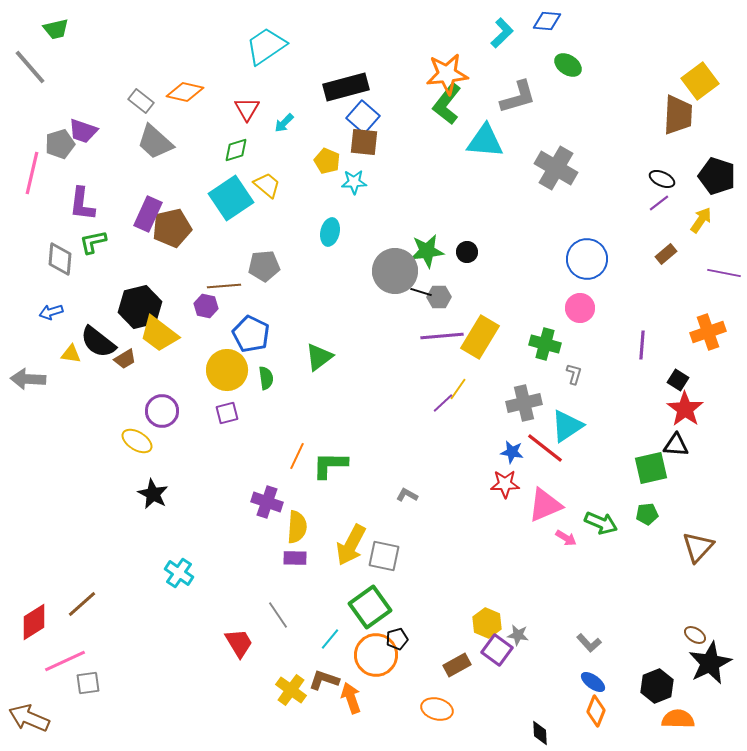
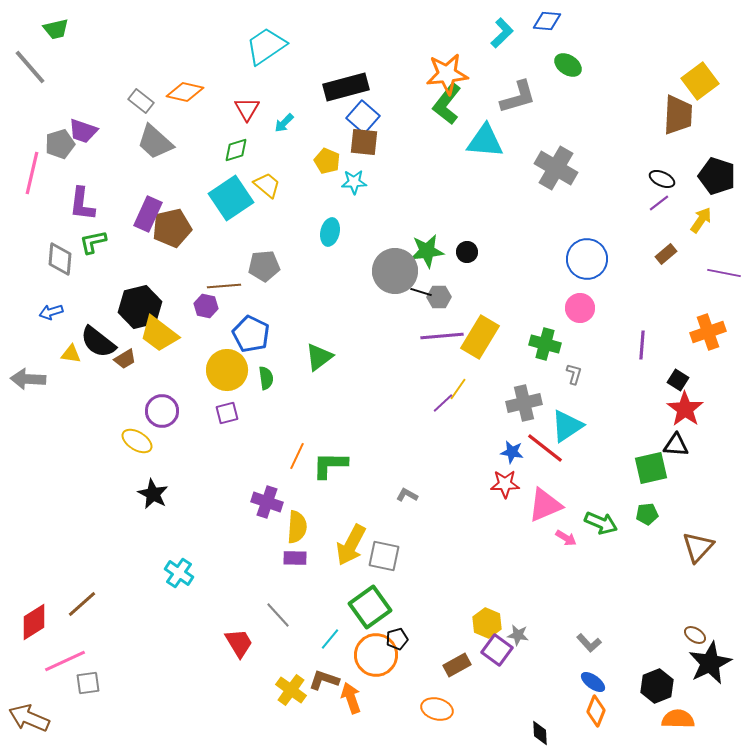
gray line at (278, 615): rotated 8 degrees counterclockwise
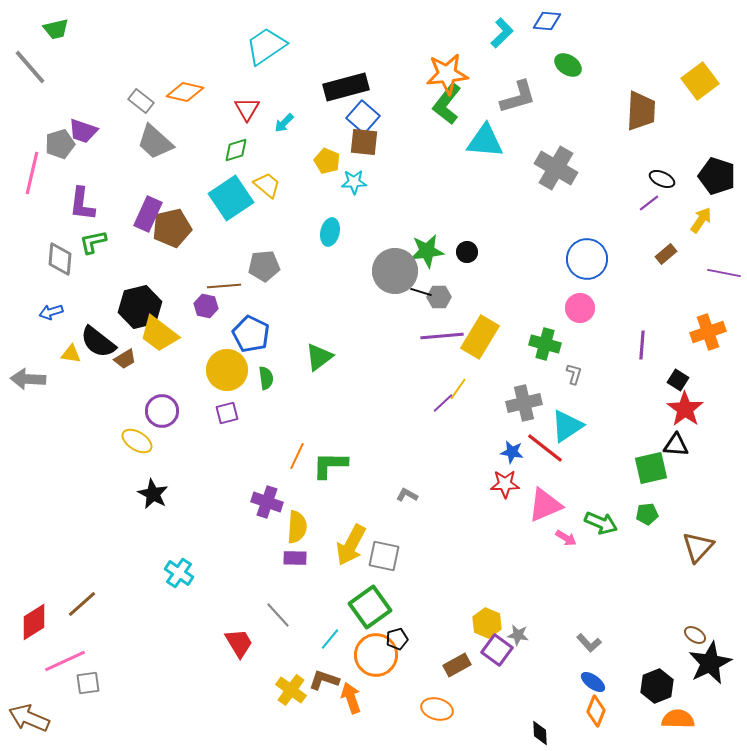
brown trapezoid at (678, 115): moved 37 px left, 4 px up
purple line at (659, 203): moved 10 px left
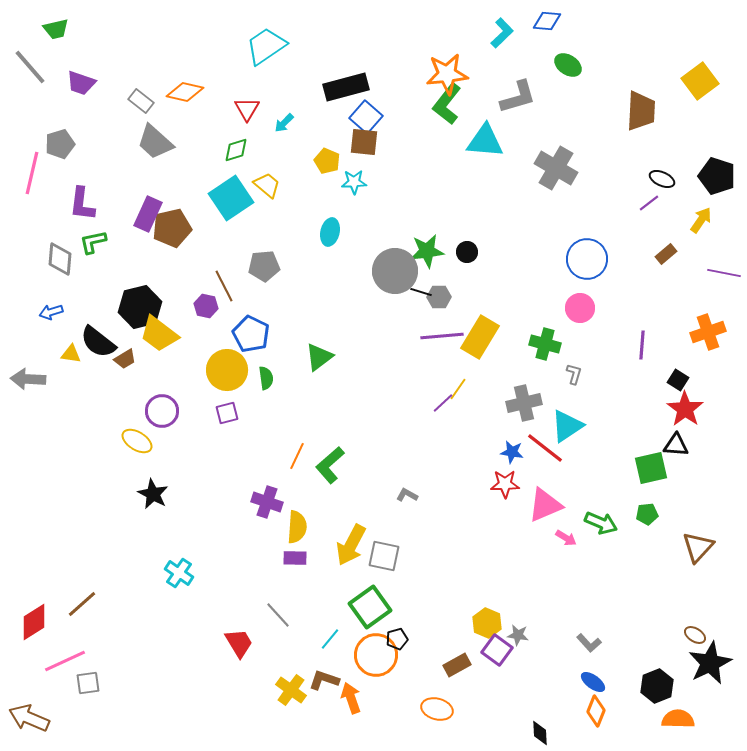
blue square at (363, 117): moved 3 px right
purple trapezoid at (83, 131): moved 2 px left, 48 px up
brown line at (224, 286): rotated 68 degrees clockwise
green L-shape at (330, 465): rotated 42 degrees counterclockwise
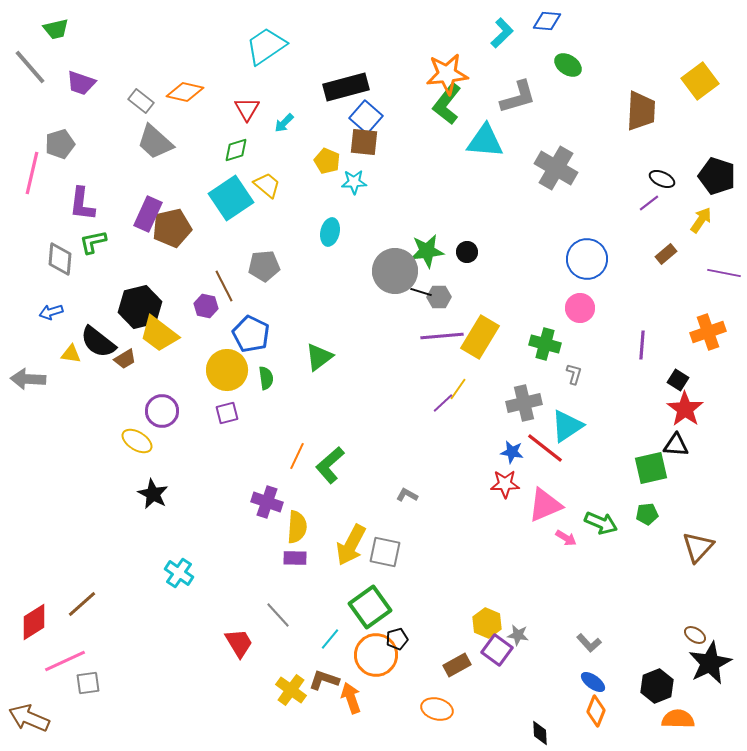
gray square at (384, 556): moved 1 px right, 4 px up
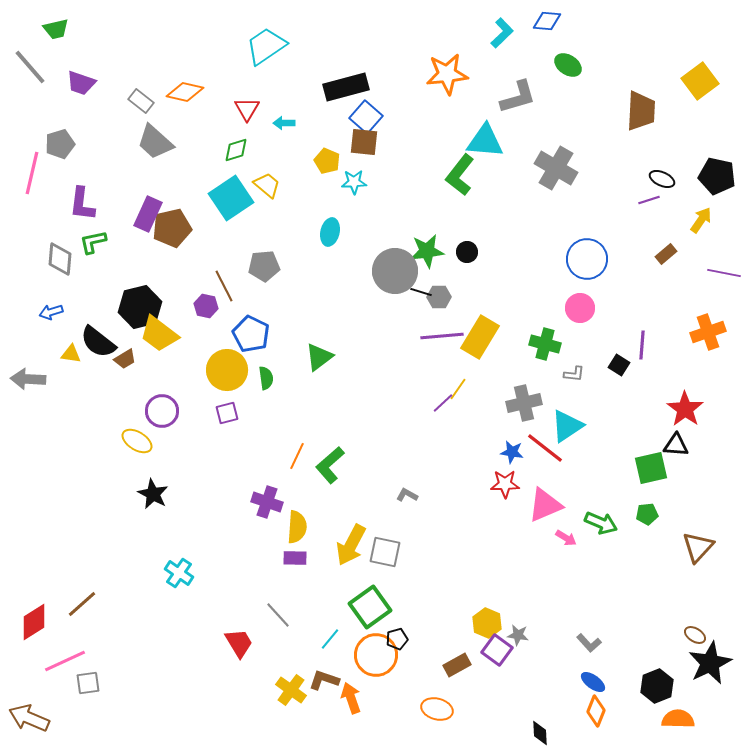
green L-shape at (447, 104): moved 13 px right, 71 px down
cyan arrow at (284, 123): rotated 45 degrees clockwise
black pentagon at (717, 176): rotated 6 degrees counterclockwise
purple line at (649, 203): moved 3 px up; rotated 20 degrees clockwise
gray L-shape at (574, 374): rotated 80 degrees clockwise
black square at (678, 380): moved 59 px left, 15 px up
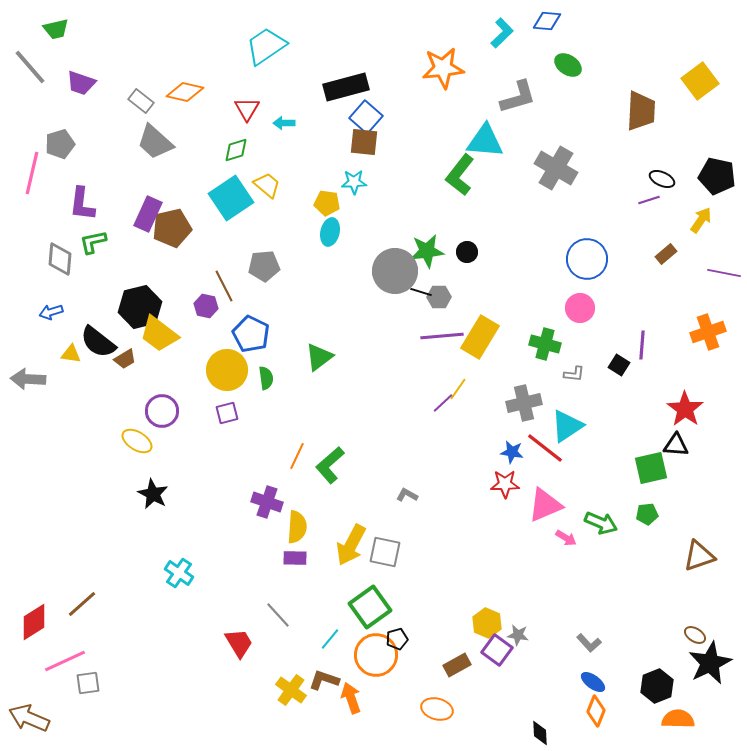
orange star at (447, 74): moved 4 px left, 6 px up
yellow pentagon at (327, 161): moved 42 px down; rotated 15 degrees counterclockwise
brown triangle at (698, 547): moved 1 px right, 9 px down; rotated 28 degrees clockwise
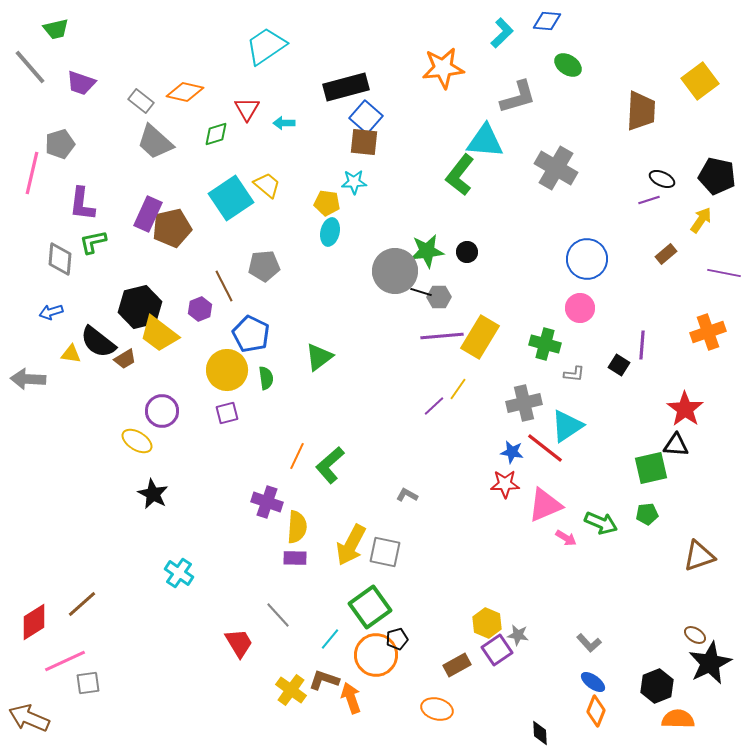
green diamond at (236, 150): moved 20 px left, 16 px up
purple hexagon at (206, 306): moved 6 px left, 3 px down; rotated 25 degrees clockwise
purple line at (443, 403): moved 9 px left, 3 px down
purple square at (497, 650): rotated 20 degrees clockwise
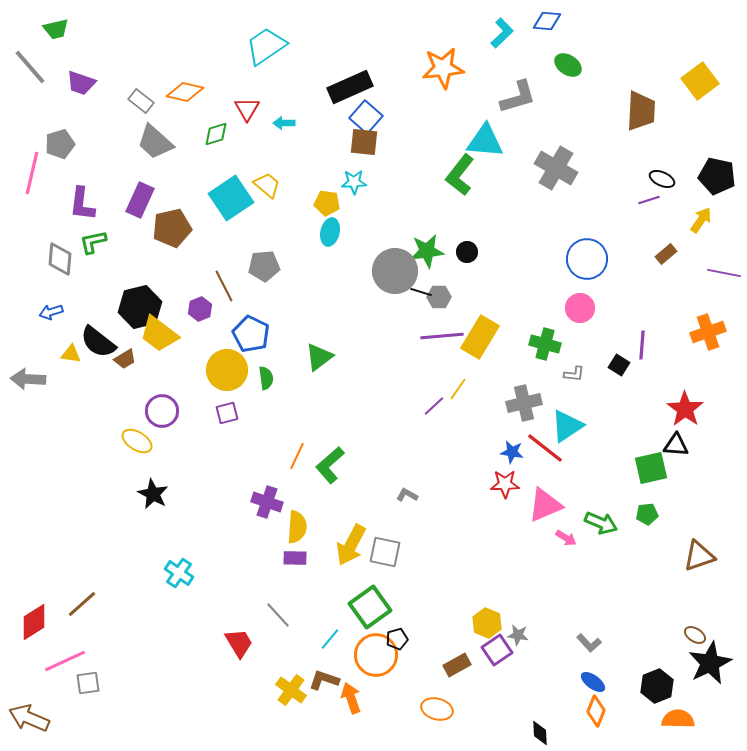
black rectangle at (346, 87): moved 4 px right; rotated 9 degrees counterclockwise
purple rectangle at (148, 214): moved 8 px left, 14 px up
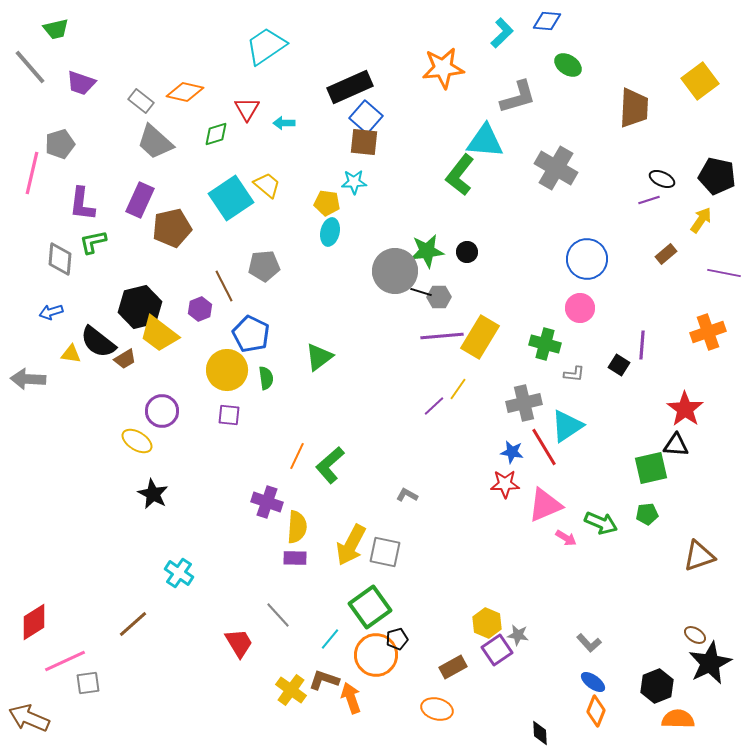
brown trapezoid at (641, 111): moved 7 px left, 3 px up
purple square at (227, 413): moved 2 px right, 2 px down; rotated 20 degrees clockwise
red line at (545, 448): moved 1 px left, 1 px up; rotated 21 degrees clockwise
brown line at (82, 604): moved 51 px right, 20 px down
brown rectangle at (457, 665): moved 4 px left, 2 px down
